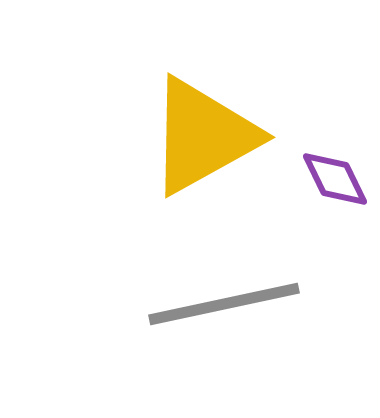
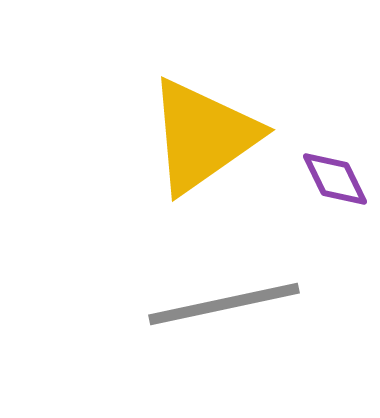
yellow triangle: rotated 6 degrees counterclockwise
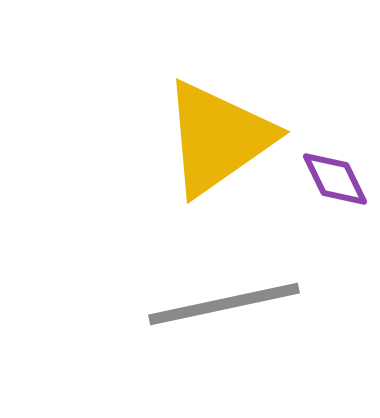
yellow triangle: moved 15 px right, 2 px down
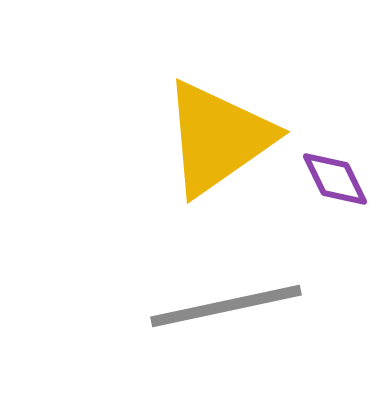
gray line: moved 2 px right, 2 px down
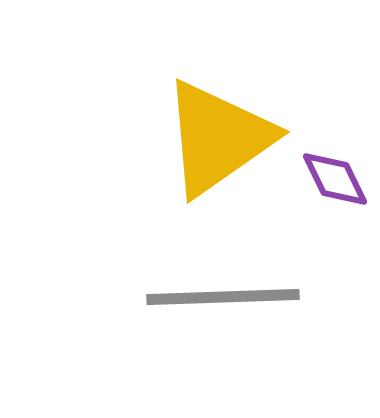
gray line: moved 3 px left, 9 px up; rotated 10 degrees clockwise
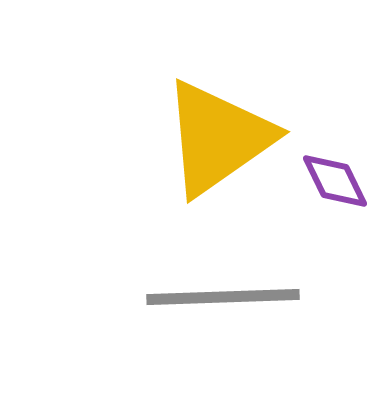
purple diamond: moved 2 px down
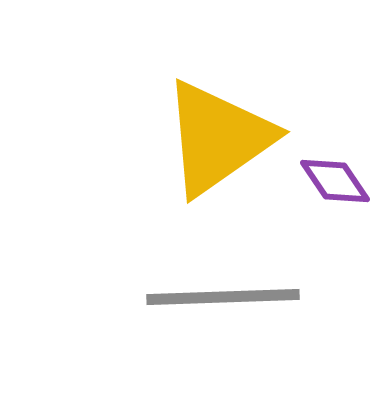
purple diamond: rotated 8 degrees counterclockwise
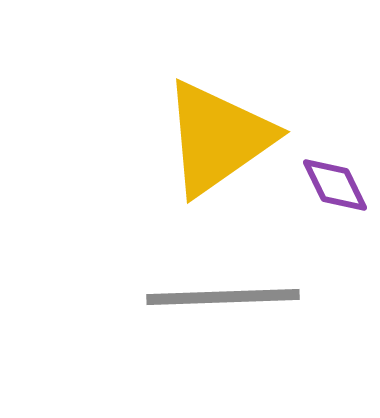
purple diamond: moved 4 px down; rotated 8 degrees clockwise
